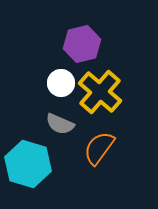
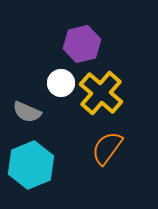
yellow cross: moved 1 px right, 1 px down
gray semicircle: moved 33 px left, 12 px up
orange semicircle: moved 8 px right
cyan hexagon: moved 3 px right, 1 px down; rotated 21 degrees clockwise
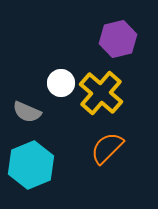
purple hexagon: moved 36 px right, 5 px up
orange semicircle: rotated 9 degrees clockwise
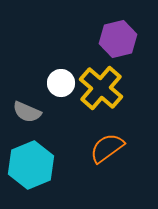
yellow cross: moved 5 px up
orange semicircle: rotated 9 degrees clockwise
